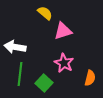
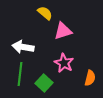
white arrow: moved 8 px right
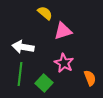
orange semicircle: rotated 35 degrees counterclockwise
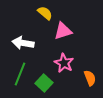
white arrow: moved 4 px up
green line: rotated 15 degrees clockwise
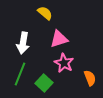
pink triangle: moved 4 px left, 8 px down
white arrow: rotated 90 degrees counterclockwise
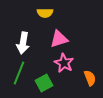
yellow semicircle: rotated 140 degrees clockwise
green line: moved 1 px left, 1 px up
green square: rotated 18 degrees clockwise
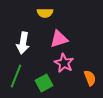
green line: moved 3 px left, 3 px down
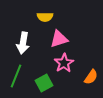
yellow semicircle: moved 4 px down
pink star: rotated 12 degrees clockwise
orange semicircle: moved 1 px right, 1 px up; rotated 56 degrees clockwise
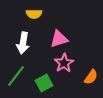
yellow semicircle: moved 11 px left, 3 px up
green line: rotated 15 degrees clockwise
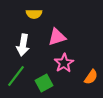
pink triangle: moved 2 px left, 2 px up
white arrow: moved 2 px down
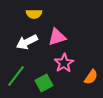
white arrow: moved 4 px right, 3 px up; rotated 55 degrees clockwise
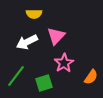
pink triangle: moved 1 px left, 1 px up; rotated 30 degrees counterclockwise
green square: rotated 12 degrees clockwise
